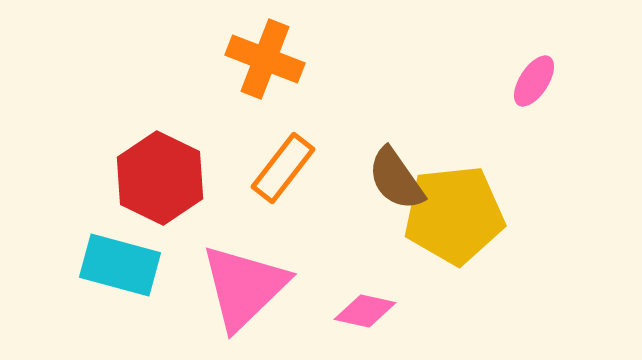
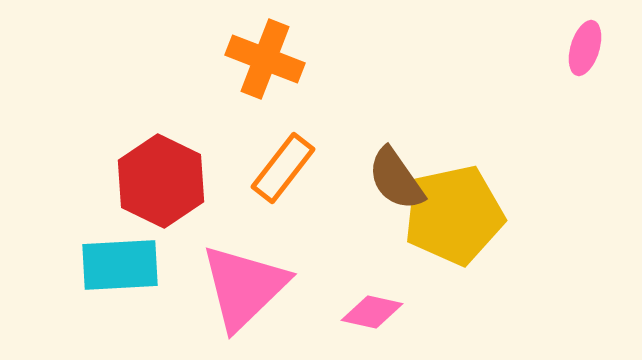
pink ellipse: moved 51 px right, 33 px up; rotated 16 degrees counterclockwise
red hexagon: moved 1 px right, 3 px down
yellow pentagon: rotated 6 degrees counterclockwise
cyan rectangle: rotated 18 degrees counterclockwise
pink diamond: moved 7 px right, 1 px down
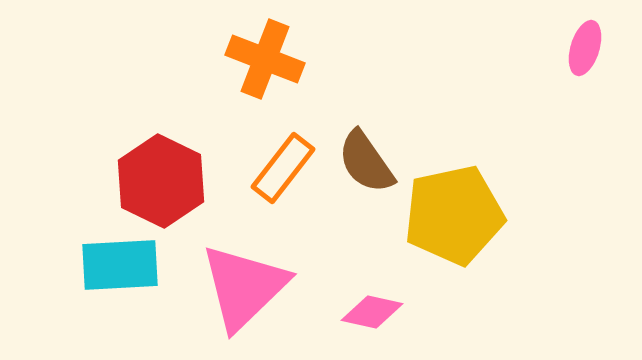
brown semicircle: moved 30 px left, 17 px up
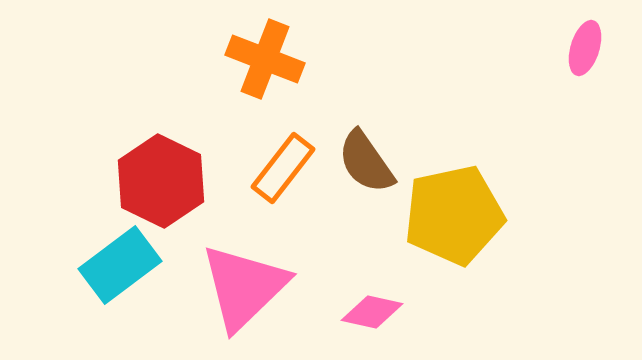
cyan rectangle: rotated 34 degrees counterclockwise
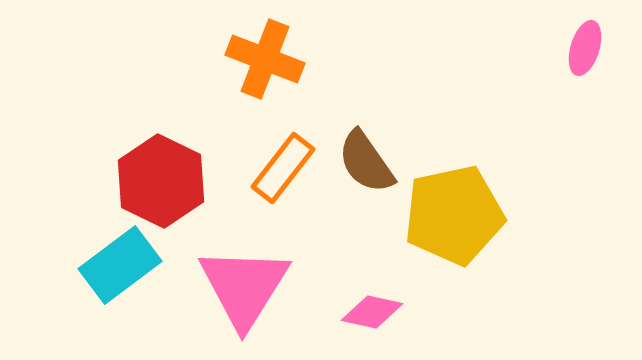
pink triangle: rotated 14 degrees counterclockwise
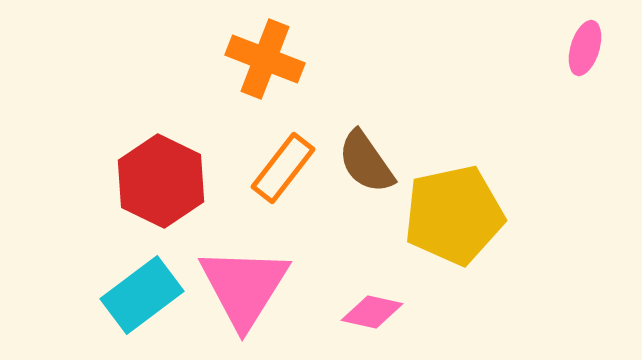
cyan rectangle: moved 22 px right, 30 px down
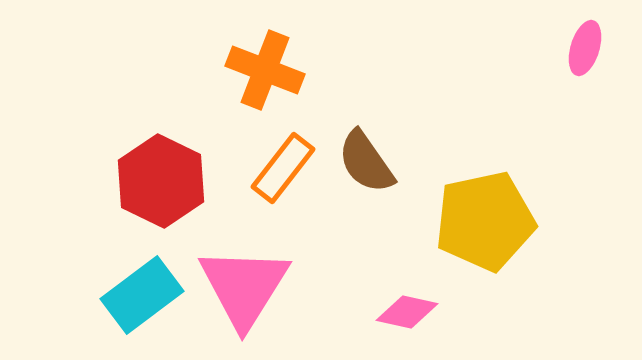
orange cross: moved 11 px down
yellow pentagon: moved 31 px right, 6 px down
pink diamond: moved 35 px right
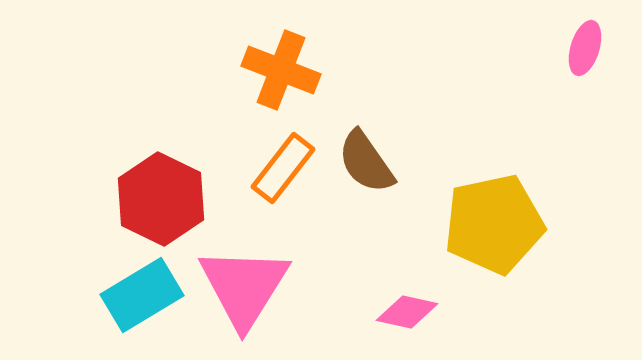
orange cross: moved 16 px right
red hexagon: moved 18 px down
yellow pentagon: moved 9 px right, 3 px down
cyan rectangle: rotated 6 degrees clockwise
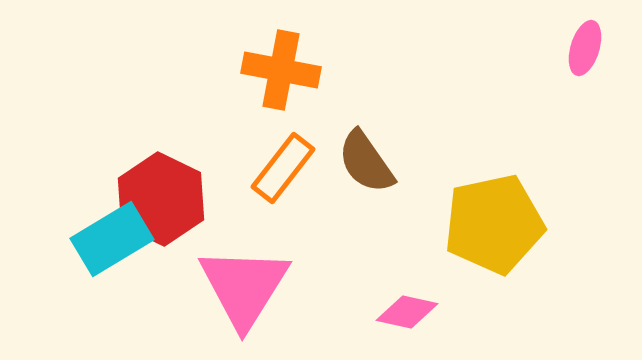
orange cross: rotated 10 degrees counterclockwise
cyan rectangle: moved 30 px left, 56 px up
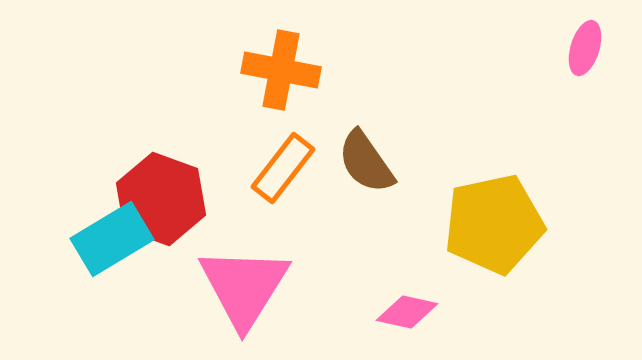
red hexagon: rotated 6 degrees counterclockwise
